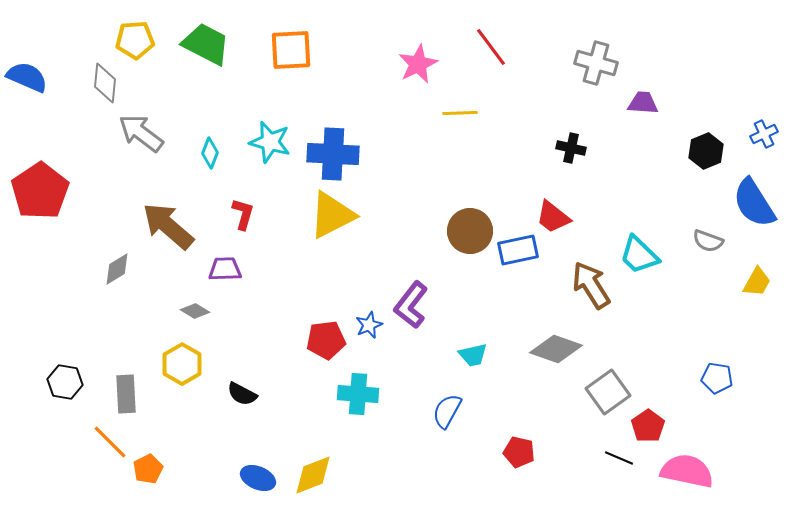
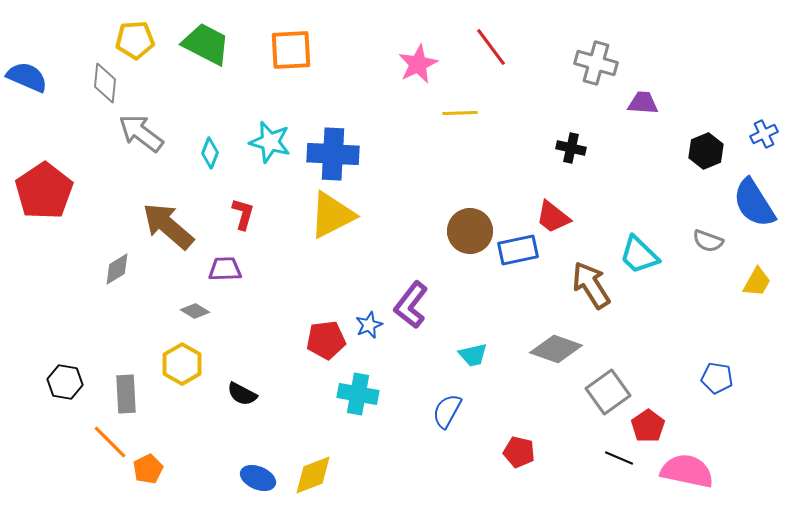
red pentagon at (40, 191): moved 4 px right
cyan cross at (358, 394): rotated 6 degrees clockwise
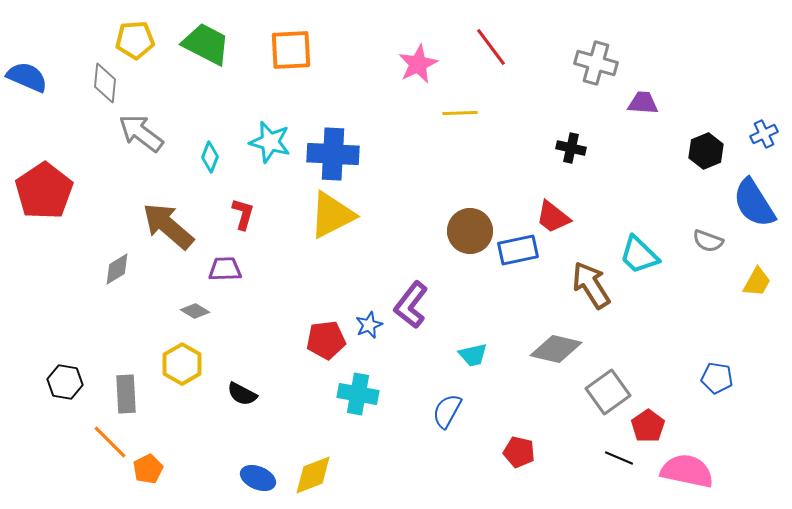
cyan diamond at (210, 153): moved 4 px down
gray diamond at (556, 349): rotated 6 degrees counterclockwise
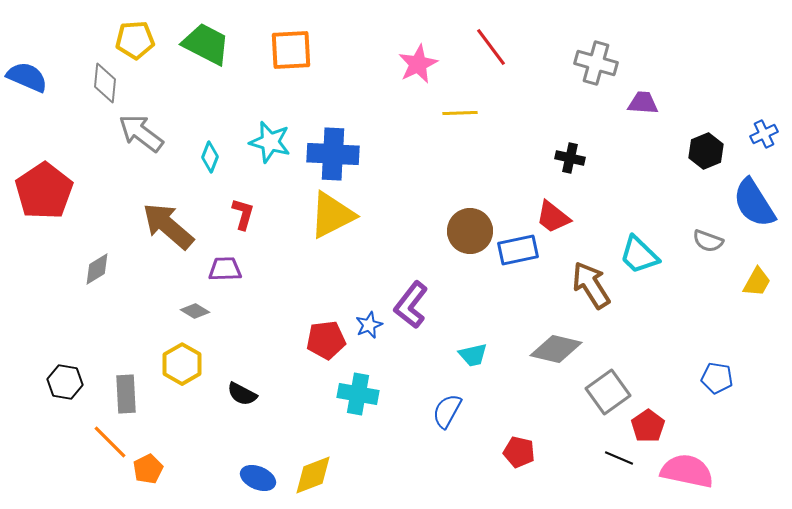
black cross at (571, 148): moved 1 px left, 10 px down
gray diamond at (117, 269): moved 20 px left
